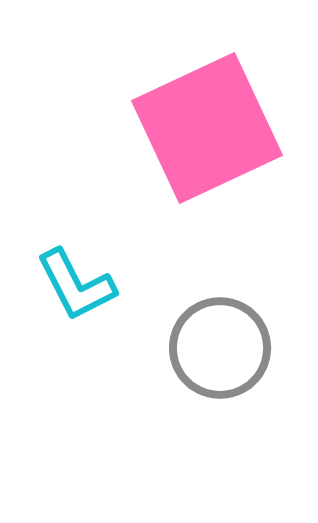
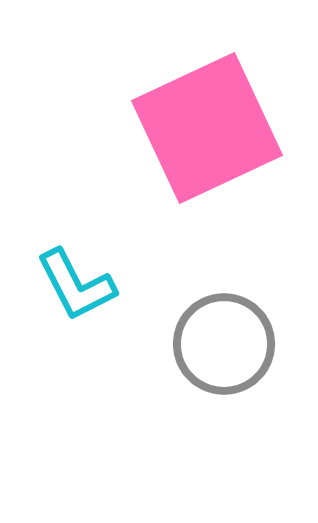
gray circle: moved 4 px right, 4 px up
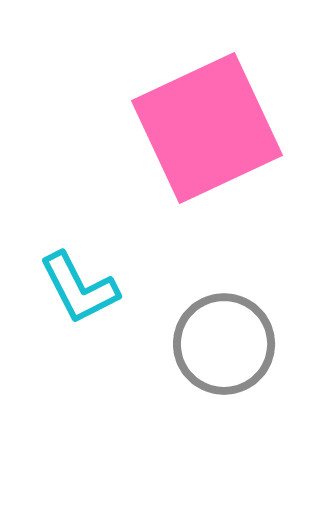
cyan L-shape: moved 3 px right, 3 px down
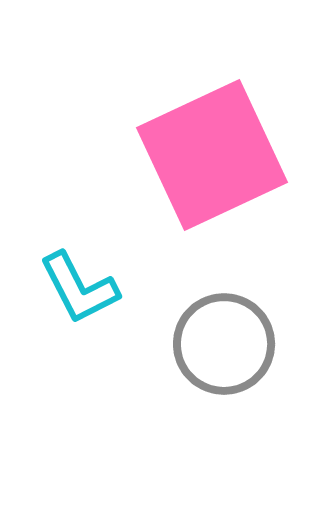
pink square: moved 5 px right, 27 px down
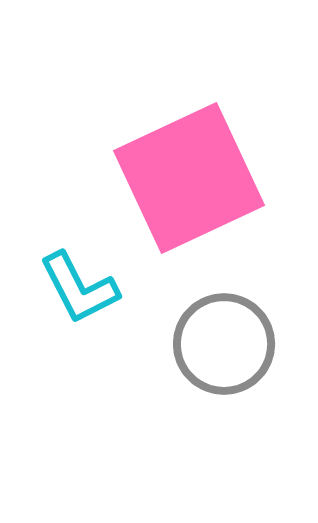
pink square: moved 23 px left, 23 px down
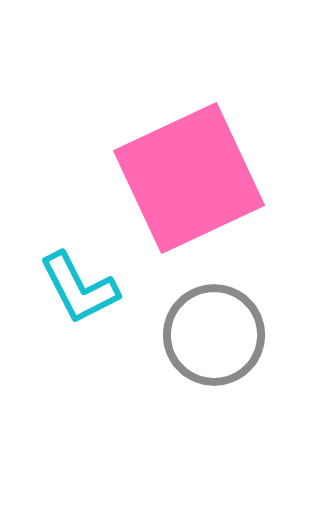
gray circle: moved 10 px left, 9 px up
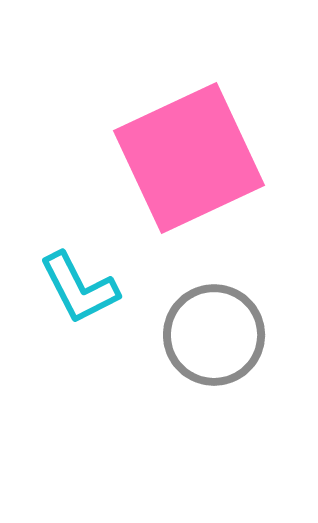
pink square: moved 20 px up
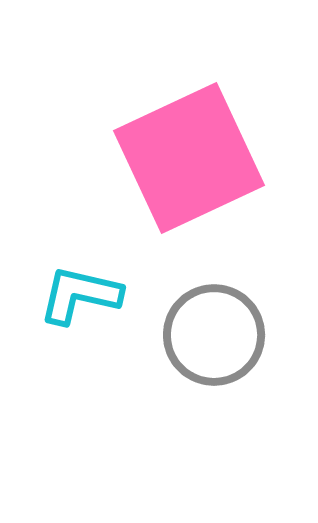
cyan L-shape: moved 1 px right, 7 px down; rotated 130 degrees clockwise
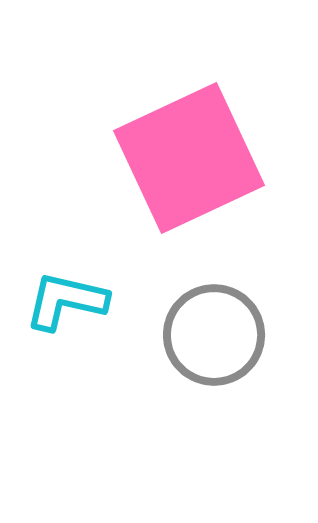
cyan L-shape: moved 14 px left, 6 px down
